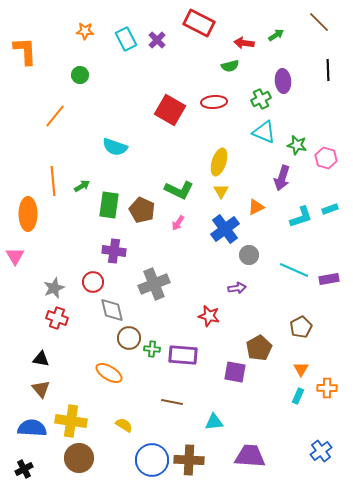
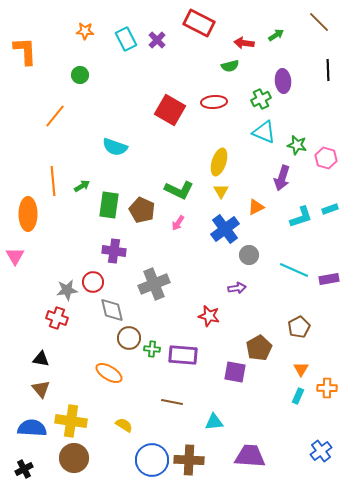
gray star at (54, 288): moved 13 px right, 2 px down; rotated 15 degrees clockwise
brown pentagon at (301, 327): moved 2 px left
brown circle at (79, 458): moved 5 px left
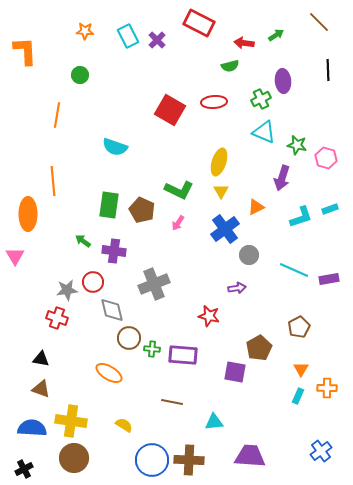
cyan rectangle at (126, 39): moved 2 px right, 3 px up
orange line at (55, 116): moved 2 px right, 1 px up; rotated 30 degrees counterclockwise
green arrow at (82, 186): moved 1 px right, 55 px down; rotated 112 degrees counterclockwise
brown triangle at (41, 389): rotated 30 degrees counterclockwise
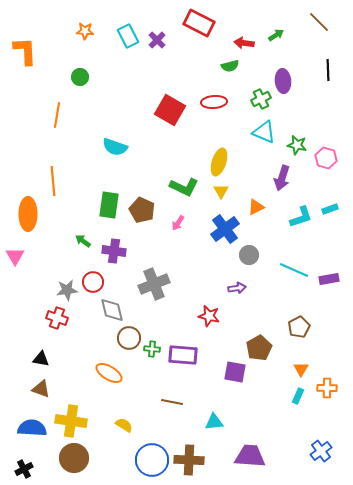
green circle at (80, 75): moved 2 px down
green L-shape at (179, 190): moved 5 px right, 3 px up
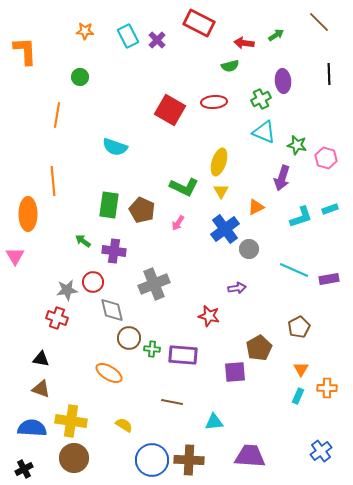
black line at (328, 70): moved 1 px right, 4 px down
gray circle at (249, 255): moved 6 px up
purple square at (235, 372): rotated 15 degrees counterclockwise
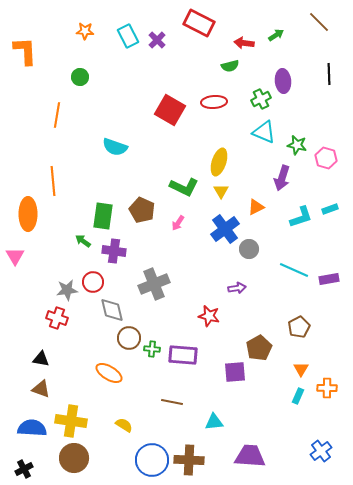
green rectangle at (109, 205): moved 6 px left, 11 px down
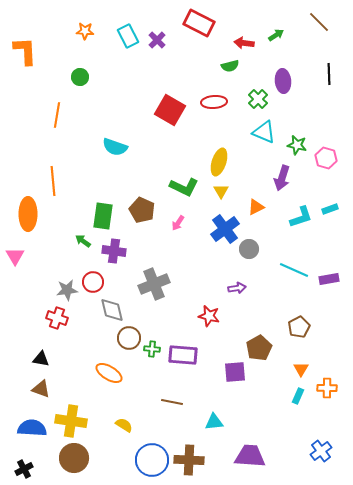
green cross at (261, 99): moved 3 px left; rotated 18 degrees counterclockwise
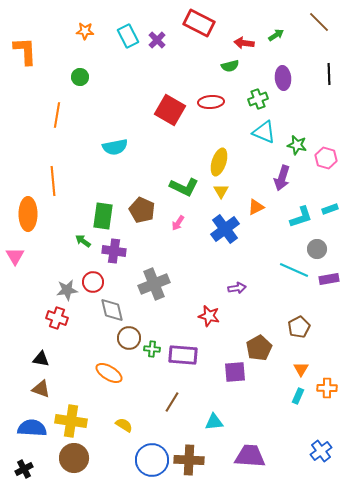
purple ellipse at (283, 81): moved 3 px up
green cross at (258, 99): rotated 24 degrees clockwise
red ellipse at (214, 102): moved 3 px left
cyan semicircle at (115, 147): rotated 30 degrees counterclockwise
gray circle at (249, 249): moved 68 px right
brown line at (172, 402): rotated 70 degrees counterclockwise
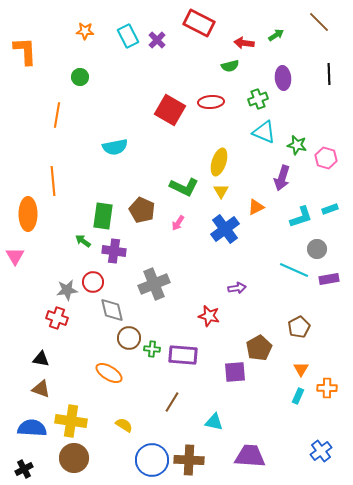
cyan triangle at (214, 422): rotated 18 degrees clockwise
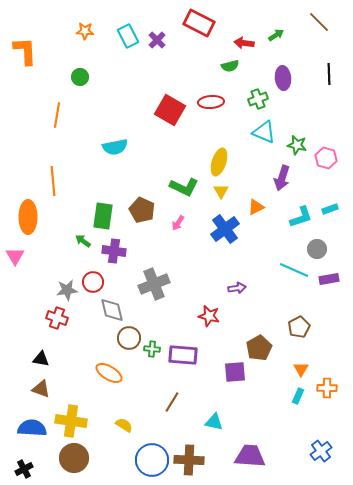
orange ellipse at (28, 214): moved 3 px down
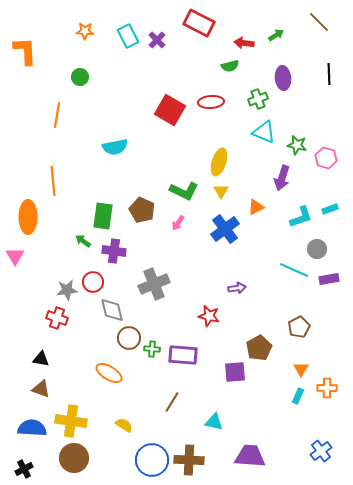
green L-shape at (184, 187): moved 4 px down
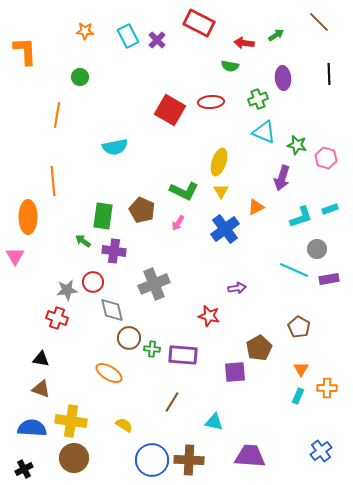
green semicircle at (230, 66): rotated 24 degrees clockwise
brown pentagon at (299, 327): rotated 15 degrees counterclockwise
